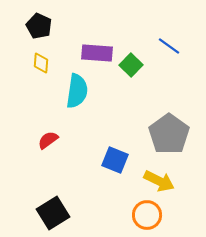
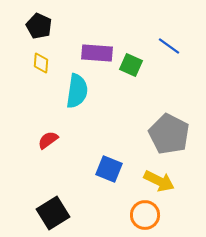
green square: rotated 20 degrees counterclockwise
gray pentagon: rotated 9 degrees counterclockwise
blue square: moved 6 px left, 9 px down
orange circle: moved 2 px left
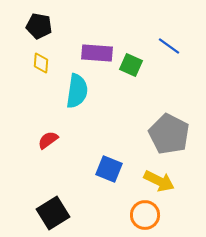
black pentagon: rotated 15 degrees counterclockwise
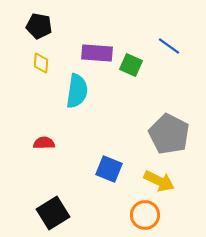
red semicircle: moved 4 px left, 3 px down; rotated 35 degrees clockwise
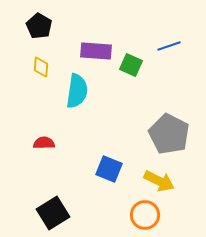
black pentagon: rotated 20 degrees clockwise
blue line: rotated 55 degrees counterclockwise
purple rectangle: moved 1 px left, 2 px up
yellow diamond: moved 4 px down
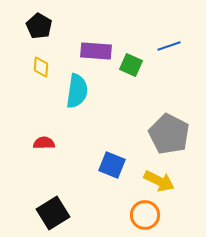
blue square: moved 3 px right, 4 px up
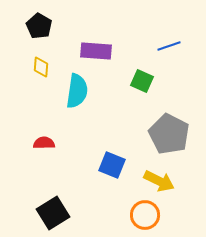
green square: moved 11 px right, 16 px down
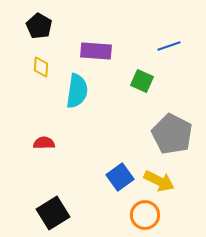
gray pentagon: moved 3 px right
blue square: moved 8 px right, 12 px down; rotated 32 degrees clockwise
